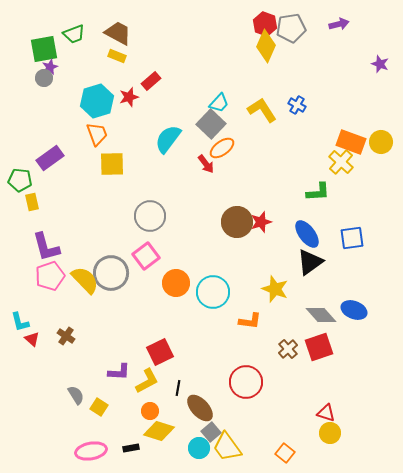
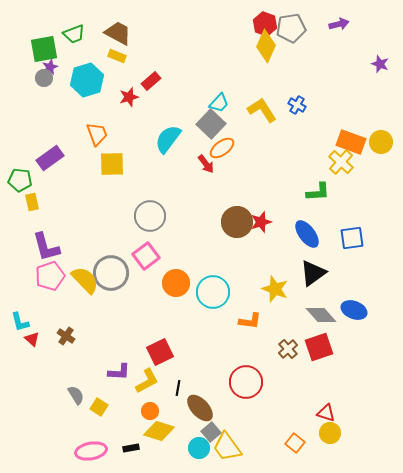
cyan hexagon at (97, 101): moved 10 px left, 21 px up
black triangle at (310, 262): moved 3 px right, 11 px down
orange square at (285, 453): moved 10 px right, 10 px up
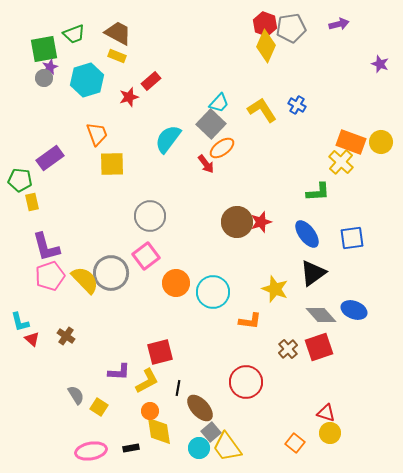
red square at (160, 352): rotated 12 degrees clockwise
yellow diamond at (159, 431): rotated 64 degrees clockwise
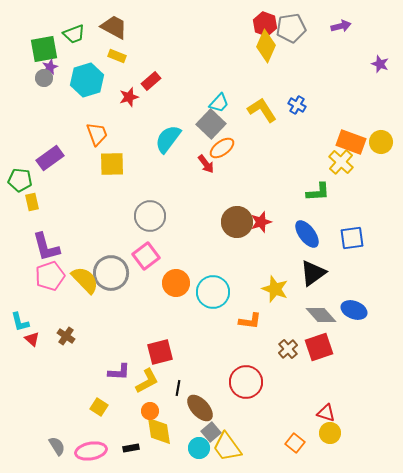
purple arrow at (339, 24): moved 2 px right, 2 px down
brown trapezoid at (118, 33): moved 4 px left, 6 px up
gray semicircle at (76, 395): moved 19 px left, 51 px down
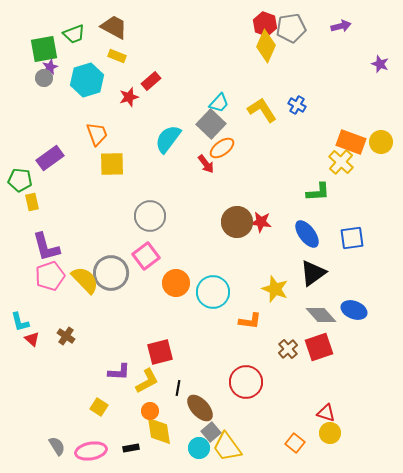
red star at (261, 222): rotated 25 degrees clockwise
